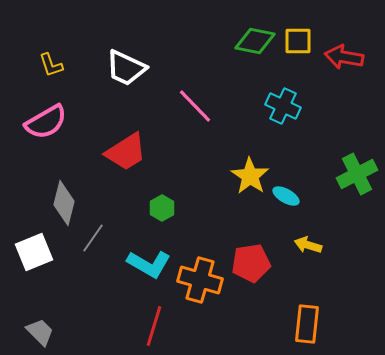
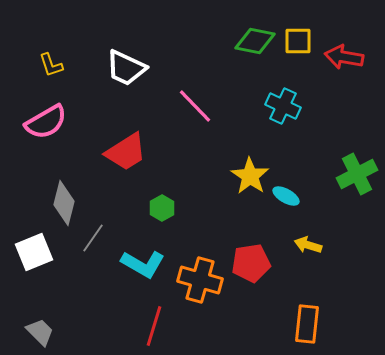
cyan L-shape: moved 6 px left
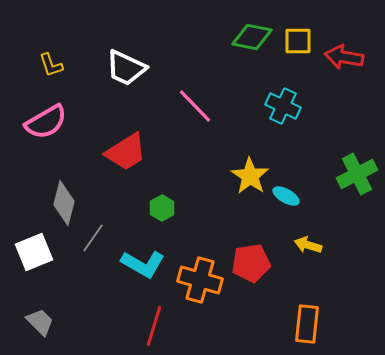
green diamond: moved 3 px left, 4 px up
gray trapezoid: moved 10 px up
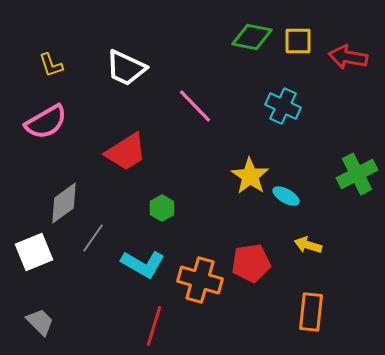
red arrow: moved 4 px right
gray diamond: rotated 39 degrees clockwise
orange rectangle: moved 4 px right, 12 px up
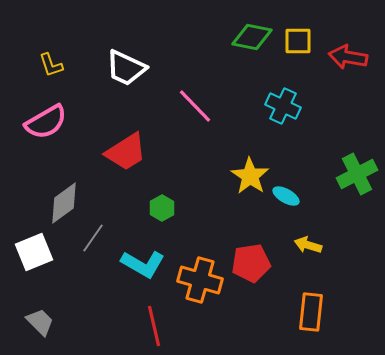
red line: rotated 30 degrees counterclockwise
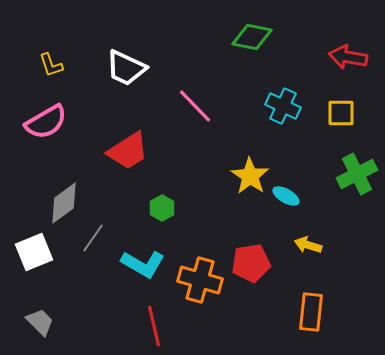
yellow square: moved 43 px right, 72 px down
red trapezoid: moved 2 px right, 1 px up
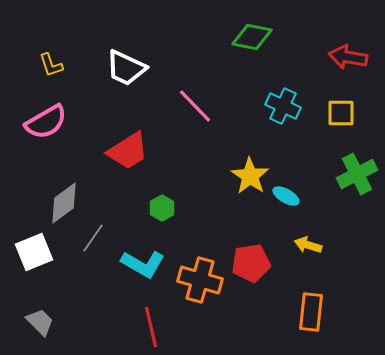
red line: moved 3 px left, 1 px down
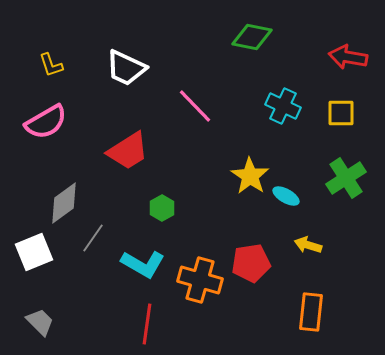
green cross: moved 11 px left, 4 px down; rotated 6 degrees counterclockwise
red line: moved 4 px left, 3 px up; rotated 21 degrees clockwise
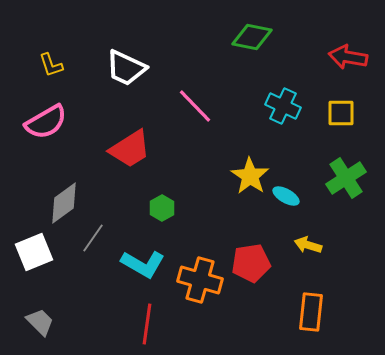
red trapezoid: moved 2 px right, 2 px up
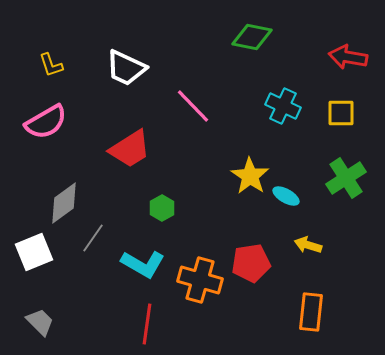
pink line: moved 2 px left
